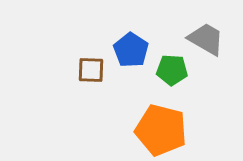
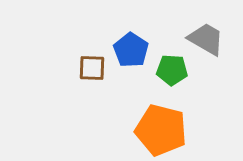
brown square: moved 1 px right, 2 px up
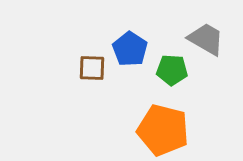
blue pentagon: moved 1 px left, 1 px up
orange pentagon: moved 2 px right
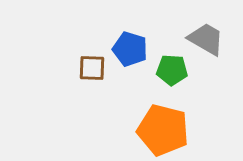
blue pentagon: rotated 16 degrees counterclockwise
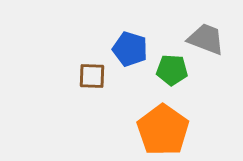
gray trapezoid: rotated 9 degrees counterclockwise
brown square: moved 8 px down
orange pentagon: rotated 21 degrees clockwise
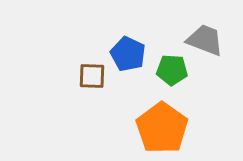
gray trapezoid: moved 1 px left, 1 px down
blue pentagon: moved 2 px left, 5 px down; rotated 8 degrees clockwise
orange pentagon: moved 1 px left, 2 px up
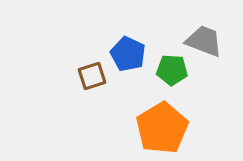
gray trapezoid: moved 1 px left, 1 px down
brown square: rotated 20 degrees counterclockwise
orange pentagon: rotated 6 degrees clockwise
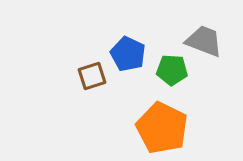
orange pentagon: rotated 15 degrees counterclockwise
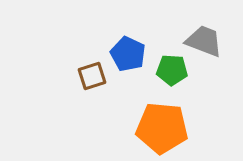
orange pentagon: rotated 21 degrees counterclockwise
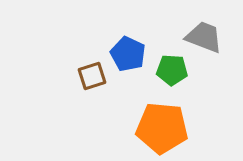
gray trapezoid: moved 4 px up
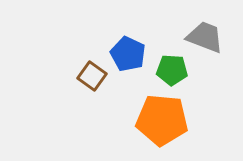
gray trapezoid: moved 1 px right
brown square: rotated 36 degrees counterclockwise
orange pentagon: moved 8 px up
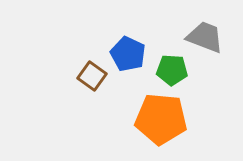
orange pentagon: moved 1 px left, 1 px up
